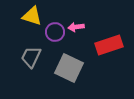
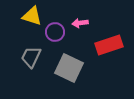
pink arrow: moved 4 px right, 4 px up
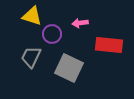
purple circle: moved 3 px left, 2 px down
red rectangle: rotated 24 degrees clockwise
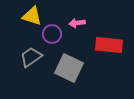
pink arrow: moved 3 px left
gray trapezoid: rotated 30 degrees clockwise
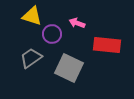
pink arrow: rotated 28 degrees clockwise
red rectangle: moved 2 px left
gray trapezoid: moved 1 px down
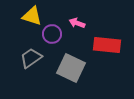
gray square: moved 2 px right
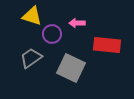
pink arrow: rotated 21 degrees counterclockwise
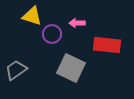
gray trapezoid: moved 15 px left, 12 px down
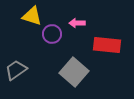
gray square: moved 3 px right, 4 px down; rotated 16 degrees clockwise
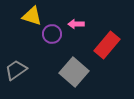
pink arrow: moved 1 px left, 1 px down
red rectangle: rotated 56 degrees counterclockwise
